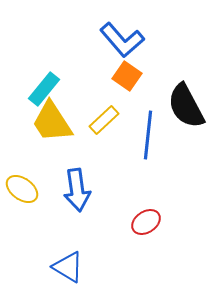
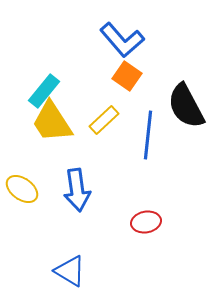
cyan rectangle: moved 2 px down
red ellipse: rotated 24 degrees clockwise
blue triangle: moved 2 px right, 4 px down
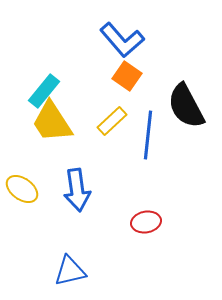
yellow rectangle: moved 8 px right, 1 px down
blue triangle: rotated 44 degrees counterclockwise
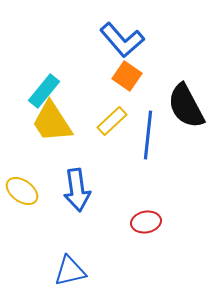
yellow ellipse: moved 2 px down
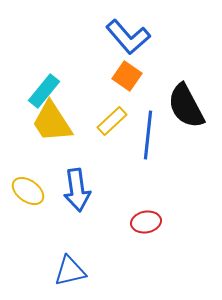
blue L-shape: moved 6 px right, 3 px up
yellow ellipse: moved 6 px right
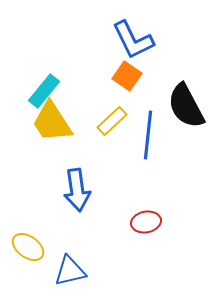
blue L-shape: moved 5 px right, 3 px down; rotated 15 degrees clockwise
yellow ellipse: moved 56 px down
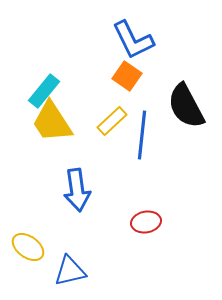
blue line: moved 6 px left
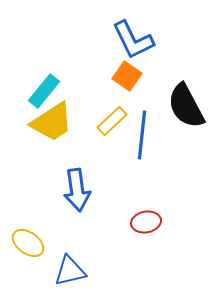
yellow trapezoid: rotated 90 degrees counterclockwise
yellow ellipse: moved 4 px up
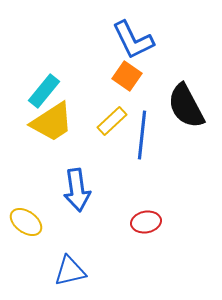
yellow ellipse: moved 2 px left, 21 px up
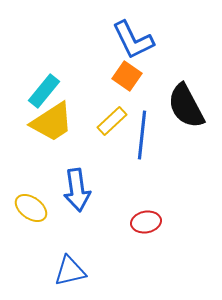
yellow ellipse: moved 5 px right, 14 px up
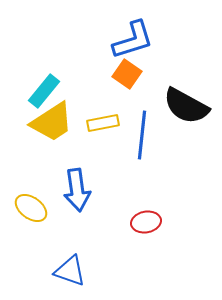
blue L-shape: rotated 81 degrees counterclockwise
orange square: moved 2 px up
black semicircle: rotated 33 degrees counterclockwise
yellow rectangle: moved 9 px left, 2 px down; rotated 32 degrees clockwise
blue triangle: rotated 32 degrees clockwise
